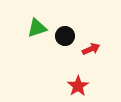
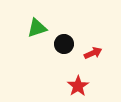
black circle: moved 1 px left, 8 px down
red arrow: moved 2 px right, 4 px down
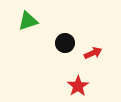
green triangle: moved 9 px left, 7 px up
black circle: moved 1 px right, 1 px up
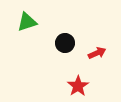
green triangle: moved 1 px left, 1 px down
red arrow: moved 4 px right
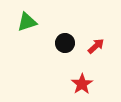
red arrow: moved 1 px left, 7 px up; rotated 18 degrees counterclockwise
red star: moved 4 px right, 2 px up
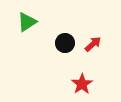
green triangle: rotated 15 degrees counterclockwise
red arrow: moved 3 px left, 2 px up
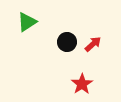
black circle: moved 2 px right, 1 px up
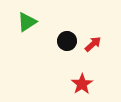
black circle: moved 1 px up
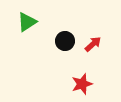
black circle: moved 2 px left
red star: rotated 15 degrees clockwise
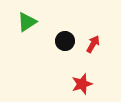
red arrow: rotated 18 degrees counterclockwise
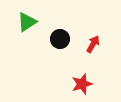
black circle: moved 5 px left, 2 px up
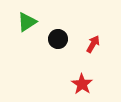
black circle: moved 2 px left
red star: rotated 20 degrees counterclockwise
